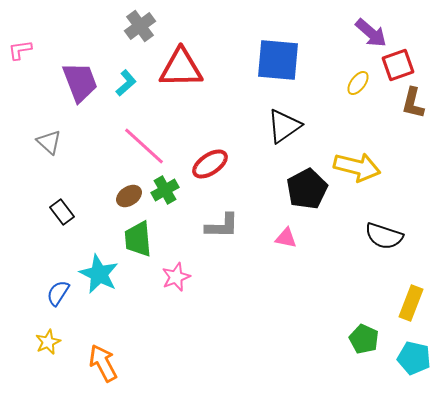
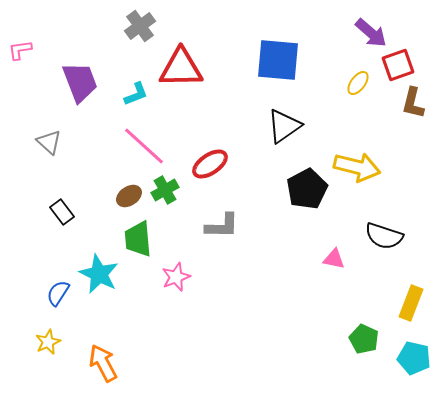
cyan L-shape: moved 10 px right, 11 px down; rotated 20 degrees clockwise
pink triangle: moved 48 px right, 21 px down
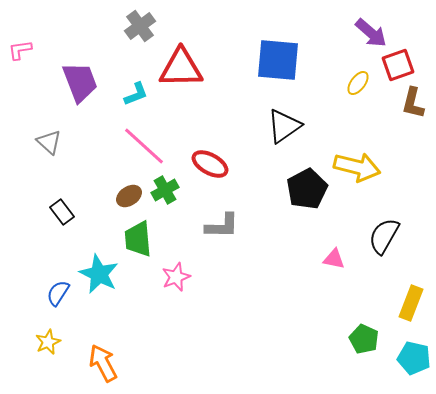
red ellipse: rotated 63 degrees clockwise
black semicircle: rotated 102 degrees clockwise
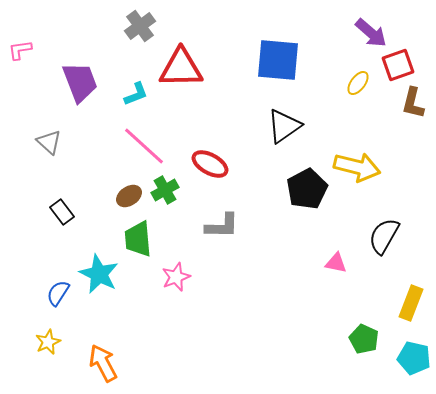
pink triangle: moved 2 px right, 4 px down
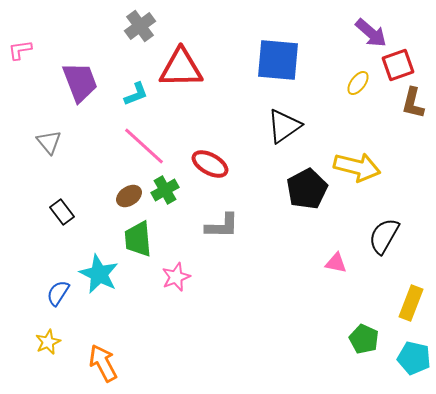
gray triangle: rotated 8 degrees clockwise
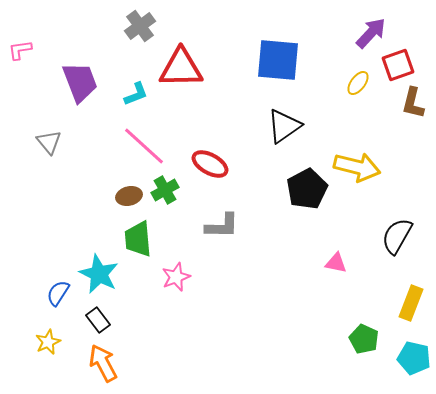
purple arrow: rotated 88 degrees counterclockwise
brown ellipse: rotated 20 degrees clockwise
black rectangle: moved 36 px right, 108 px down
black semicircle: moved 13 px right
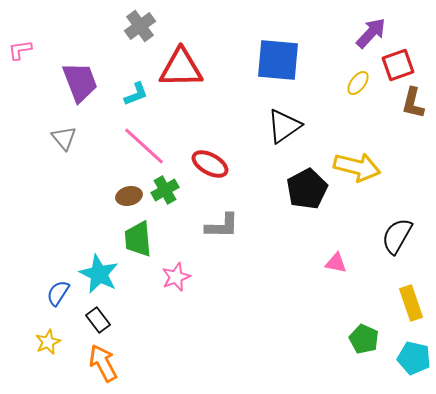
gray triangle: moved 15 px right, 4 px up
yellow rectangle: rotated 40 degrees counterclockwise
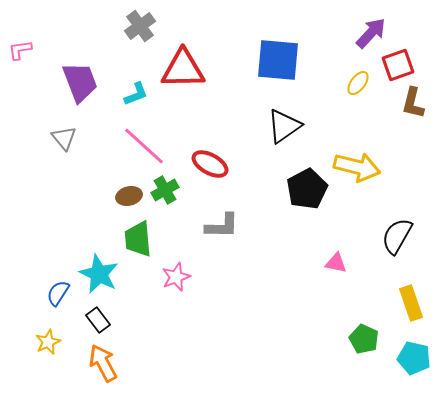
red triangle: moved 2 px right, 1 px down
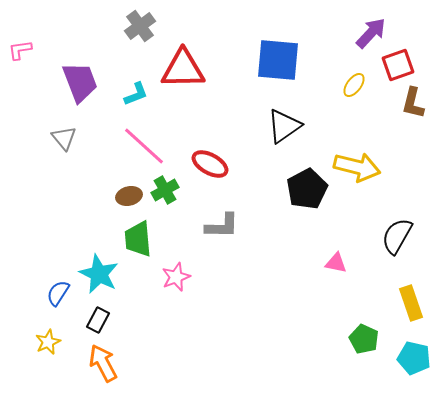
yellow ellipse: moved 4 px left, 2 px down
black rectangle: rotated 65 degrees clockwise
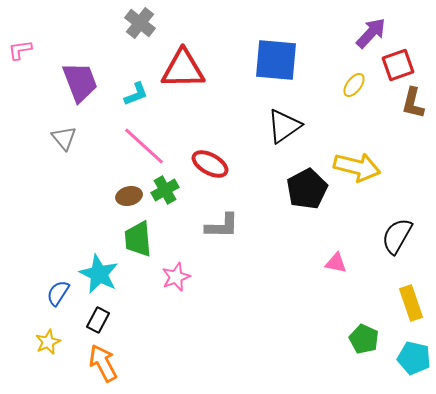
gray cross: moved 3 px up; rotated 16 degrees counterclockwise
blue square: moved 2 px left
